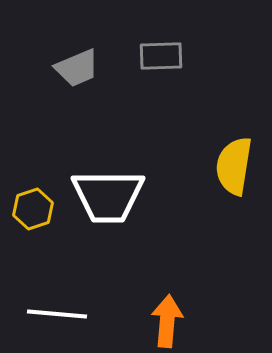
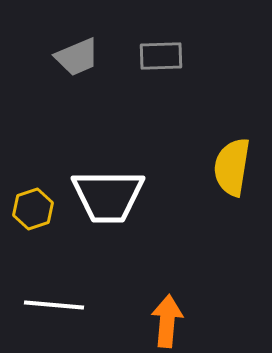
gray trapezoid: moved 11 px up
yellow semicircle: moved 2 px left, 1 px down
white line: moved 3 px left, 9 px up
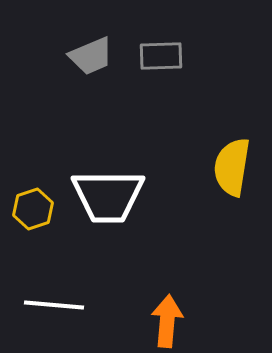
gray trapezoid: moved 14 px right, 1 px up
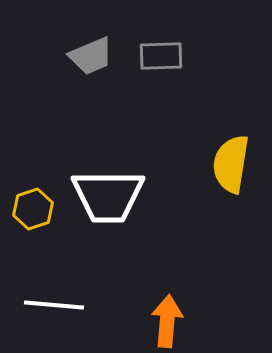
yellow semicircle: moved 1 px left, 3 px up
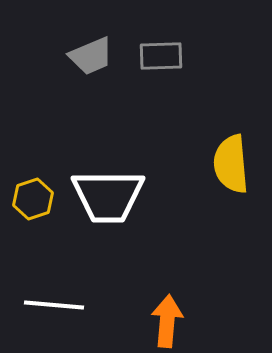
yellow semicircle: rotated 14 degrees counterclockwise
yellow hexagon: moved 10 px up
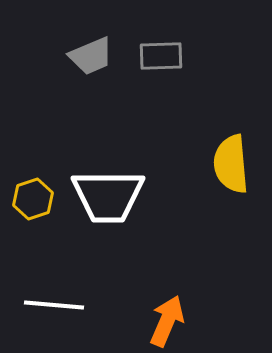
orange arrow: rotated 18 degrees clockwise
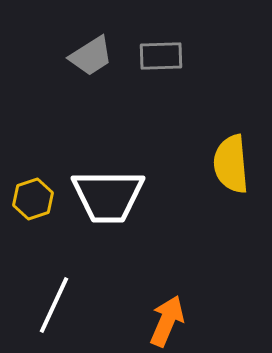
gray trapezoid: rotated 9 degrees counterclockwise
white line: rotated 70 degrees counterclockwise
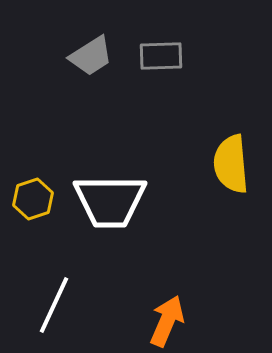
white trapezoid: moved 2 px right, 5 px down
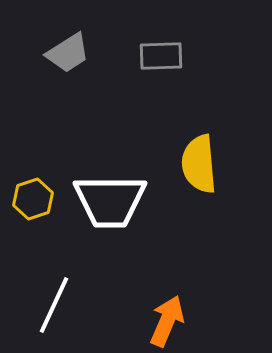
gray trapezoid: moved 23 px left, 3 px up
yellow semicircle: moved 32 px left
